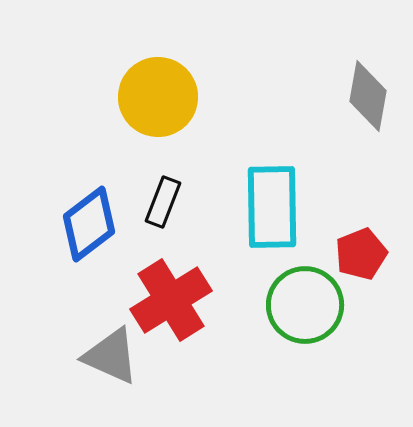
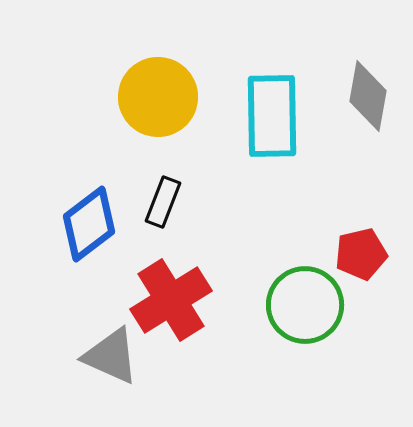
cyan rectangle: moved 91 px up
red pentagon: rotated 9 degrees clockwise
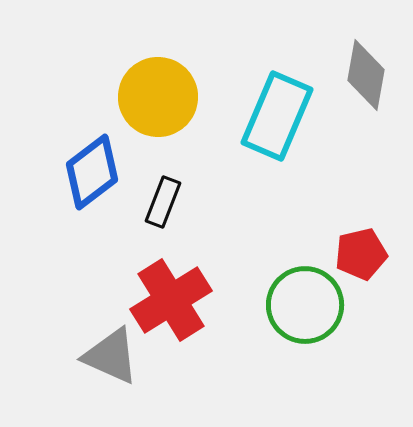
gray diamond: moved 2 px left, 21 px up
cyan rectangle: moved 5 px right; rotated 24 degrees clockwise
blue diamond: moved 3 px right, 52 px up
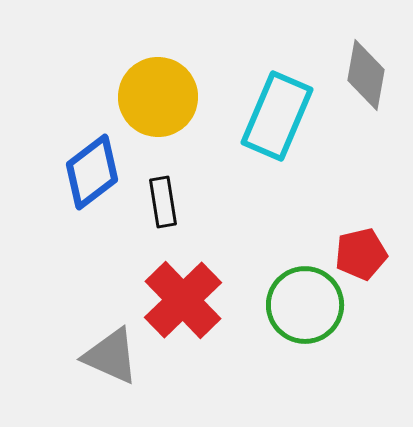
black rectangle: rotated 30 degrees counterclockwise
red cross: moved 12 px right; rotated 12 degrees counterclockwise
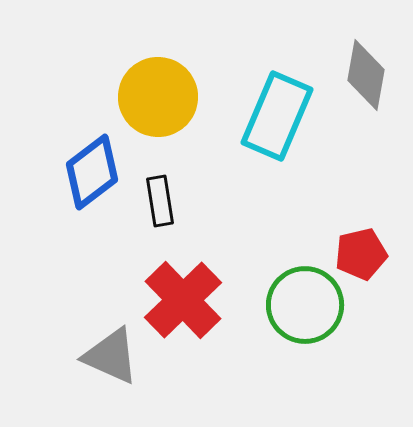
black rectangle: moved 3 px left, 1 px up
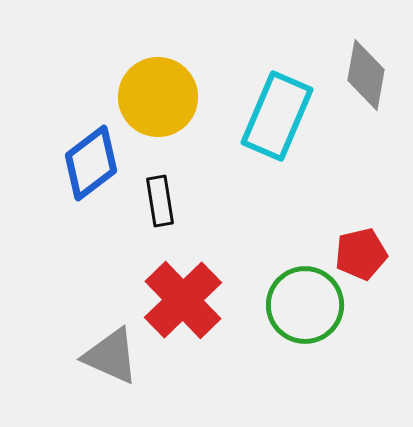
blue diamond: moved 1 px left, 9 px up
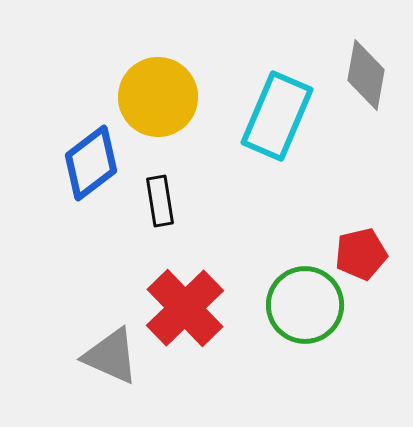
red cross: moved 2 px right, 8 px down
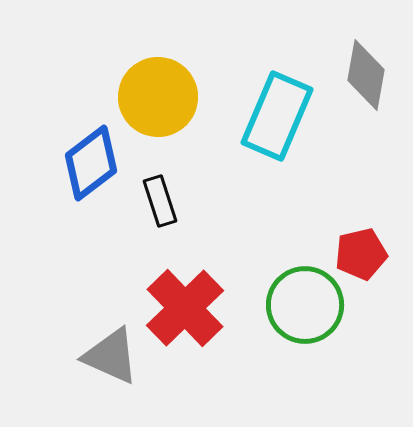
black rectangle: rotated 9 degrees counterclockwise
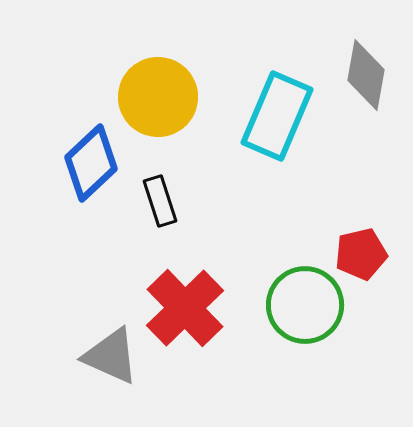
blue diamond: rotated 6 degrees counterclockwise
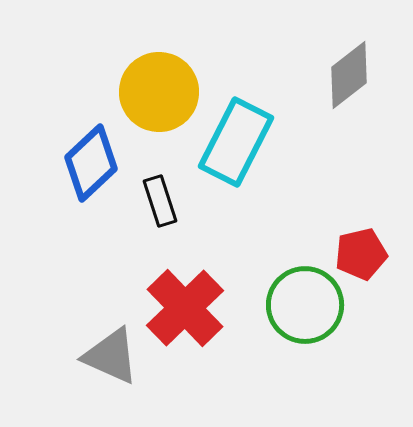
gray diamond: moved 17 px left; rotated 42 degrees clockwise
yellow circle: moved 1 px right, 5 px up
cyan rectangle: moved 41 px left, 26 px down; rotated 4 degrees clockwise
